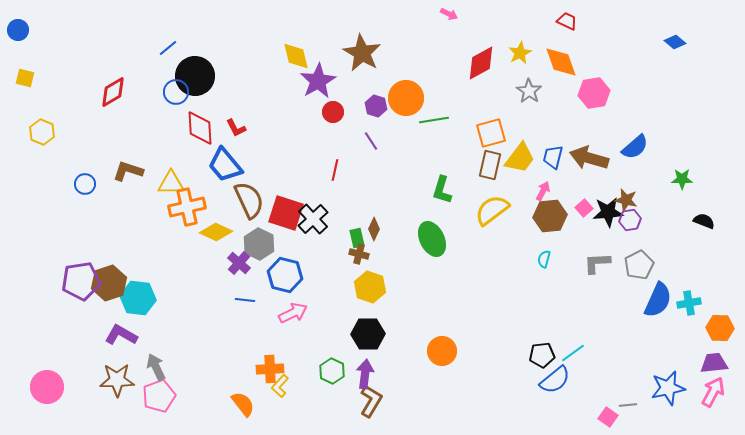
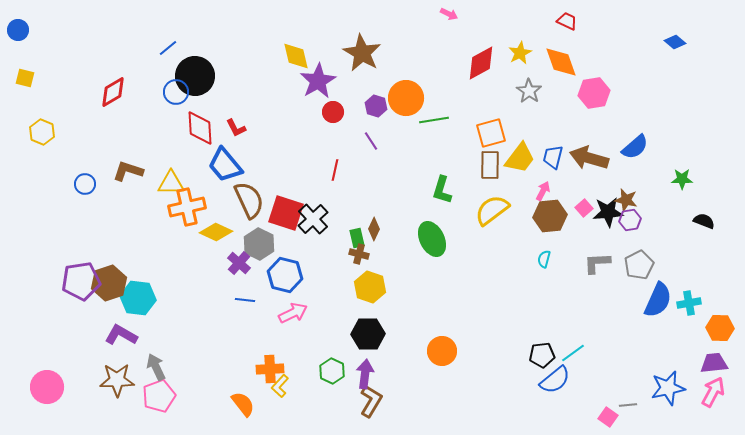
brown rectangle at (490, 165): rotated 12 degrees counterclockwise
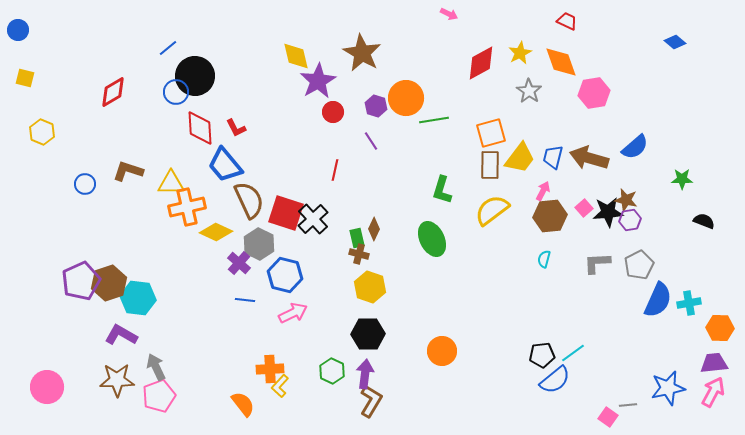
purple pentagon at (81, 281): rotated 15 degrees counterclockwise
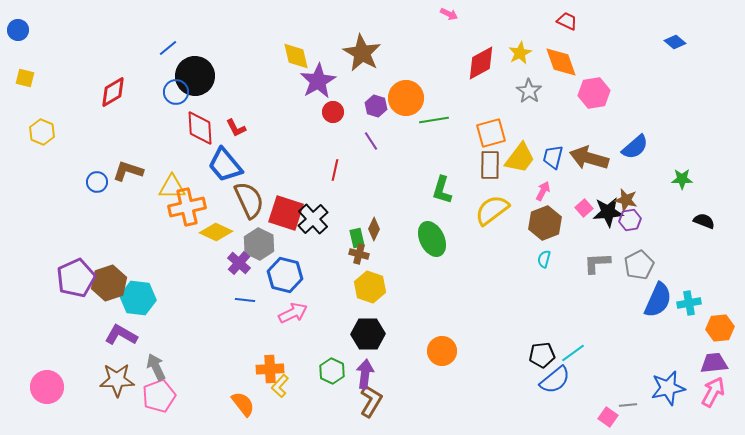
yellow triangle at (171, 183): moved 1 px right, 4 px down
blue circle at (85, 184): moved 12 px right, 2 px up
brown hexagon at (550, 216): moved 5 px left, 7 px down; rotated 16 degrees counterclockwise
purple pentagon at (81, 281): moved 5 px left, 3 px up
orange hexagon at (720, 328): rotated 8 degrees counterclockwise
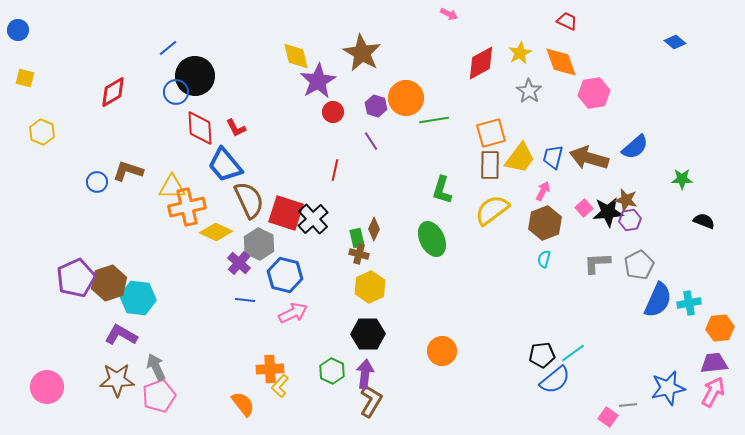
yellow hexagon at (370, 287): rotated 16 degrees clockwise
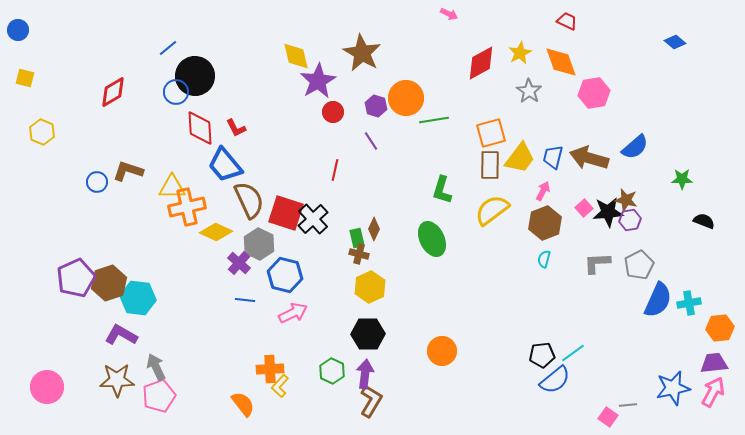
blue star at (668, 388): moved 5 px right
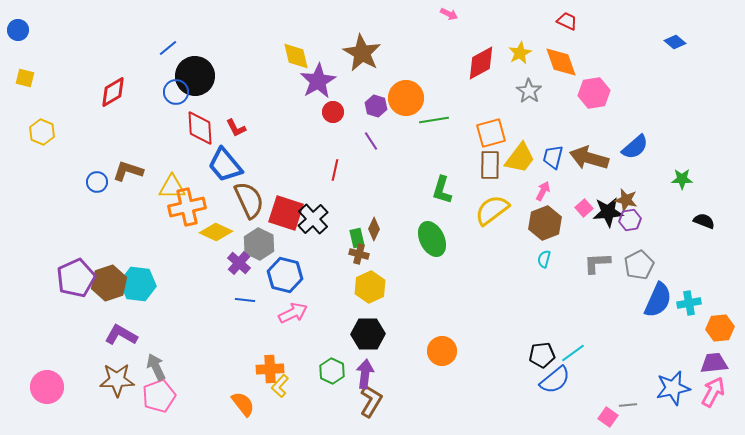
cyan hexagon at (138, 298): moved 14 px up
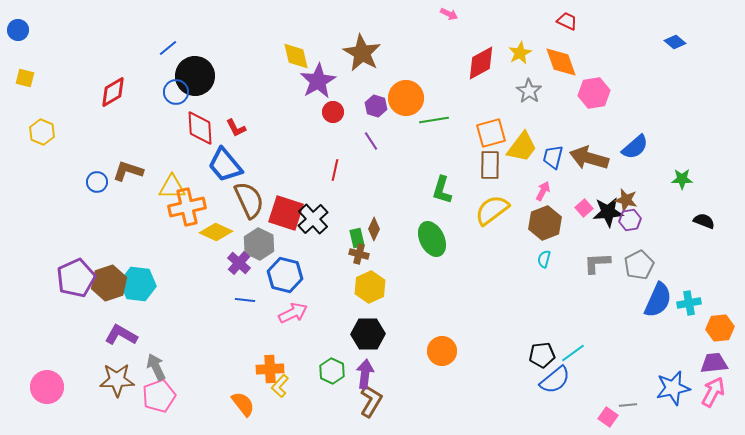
yellow trapezoid at (520, 158): moved 2 px right, 11 px up
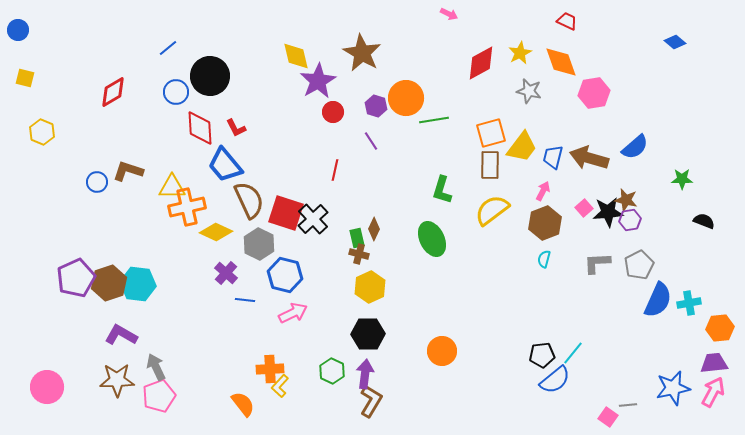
black circle at (195, 76): moved 15 px right
gray star at (529, 91): rotated 20 degrees counterclockwise
purple cross at (239, 263): moved 13 px left, 10 px down
cyan line at (573, 353): rotated 15 degrees counterclockwise
